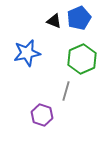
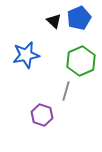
black triangle: rotated 21 degrees clockwise
blue star: moved 1 px left, 2 px down
green hexagon: moved 1 px left, 2 px down
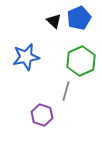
blue star: moved 2 px down
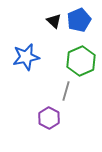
blue pentagon: moved 2 px down
purple hexagon: moved 7 px right, 3 px down; rotated 10 degrees clockwise
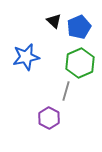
blue pentagon: moved 7 px down
green hexagon: moved 1 px left, 2 px down
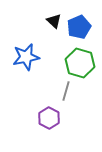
green hexagon: rotated 20 degrees counterclockwise
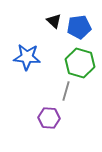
blue pentagon: rotated 15 degrees clockwise
blue star: moved 1 px right; rotated 16 degrees clockwise
purple hexagon: rotated 25 degrees counterclockwise
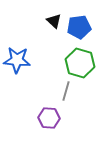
blue star: moved 10 px left, 3 px down
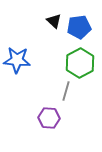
green hexagon: rotated 16 degrees clockwise
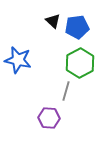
black triangle: moved 1 px left
blue pentagon: moved 2 px left
blue star: moved 1 px right; rotated 8 degrees clockwise
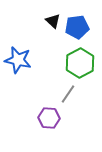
gray line: moved 2 px right, 3 px down; rotated 18 degrees clockwise
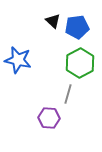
gray line: rotated 18 degrees counterclockwise
